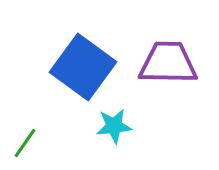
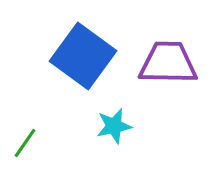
blue square: moved 11 px up
cyan star: rotated 6 degrees counterclockwise
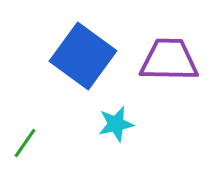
purple trapezoid: moved 1 px right, 3 px up
cyan star: moved 2 px right, 2 px up
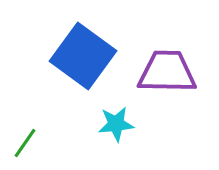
purple trapezoid: moved 2 px left, 12 px down
cyan star: rotated 6 degrees clockwise
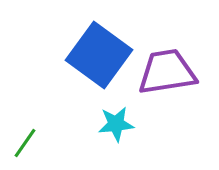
blue square: moved 16 px right, 1 px up
purple trapezoid: rotated 10 degrees counterclockwise
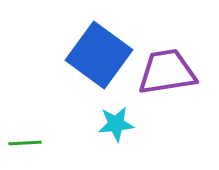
green line: rotated 52 degrees clockwise
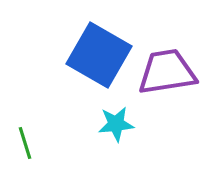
blue square: rotated 6 degrees counterclockwise
green line: rotated 76 degrees clockwise
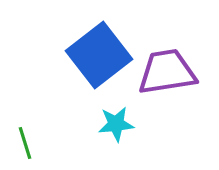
blue square: rotated 22 degrees clockwise
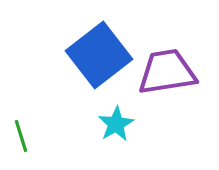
cyan star: rotated 24 degrees counterclockwise
green line: moved 4 px left, 7 px up
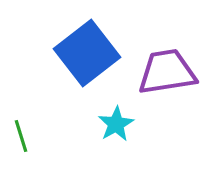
blue square: moved 12 px left, 2 px up
